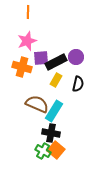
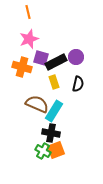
orange line: rotated 16 degrees counterclockwise
pink star: moved 2 px right, 2 px up
purple square: rotated 21 degrees clockwise
yellow rectangle: moved 2 px left, 2 px down; rotated 48 degrees counterclockwise
orange square: rotated 30 degrees clockwise
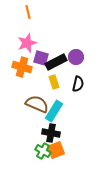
pink star: moved 2 px left, 4 px down
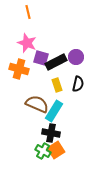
pink star: rotated 30 degrees counterclockwise
orange cross: moved 3 px left, 2 px down
yellow rectangle: moved 3 px right, 3 px down
orange square: rotated 12 degrees counterclockwise
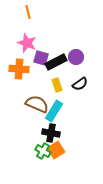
orange cross: rotated 12 degrees counterclockwise
black semicircle: moved 2 px right; rotated 42 degrees clockwise
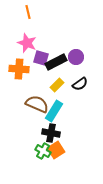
yellow rectangle: rotated 64 degrees clockwise
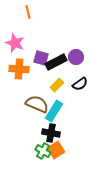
pink star: moved 12 px left
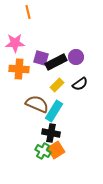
pink star: rotated 24 degrees counterclockwise
